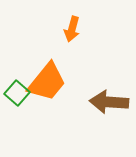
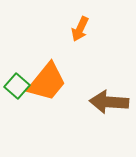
orange arrow: moved 8 px right; rotated 10 degrees clockwise
green square: moved 7 px up
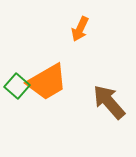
orange trapezoid: rotated 21 degrees clockwise
brown arrow: rotated 45 degrees clockwise
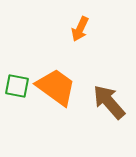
orange trapezoid: moved 9 px right, 5 px down; rotated 114 degrees counterclockwise
green square: rotated 30 degrees counterclockwise
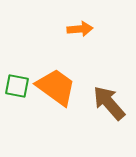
orange arrow: rotated 120 degrees counterclockwise
brown arrow: moved 1 px down
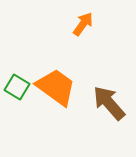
orange arrow: moved 3 px right, 5 px up; rotated 50 degrees counterclockwise
green square: moved 1 px down; rotated 20 degrees clockwise
